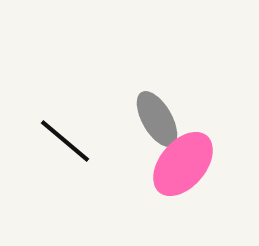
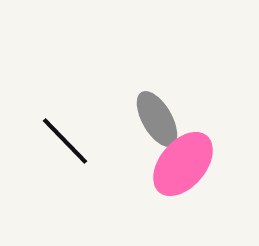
black line: rotated 6 degrees clockwise
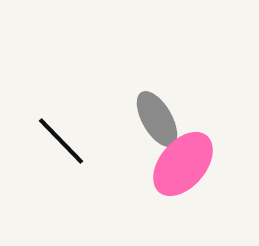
black line: moved 4 px left
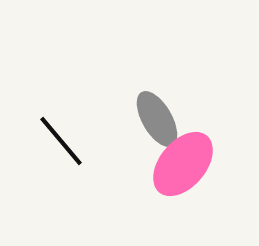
black line: rotated 4 degrees clockwise
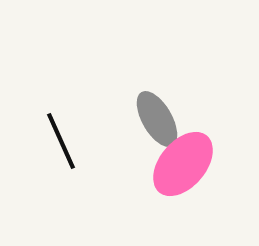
black line: rotated 16 degrees clockwise
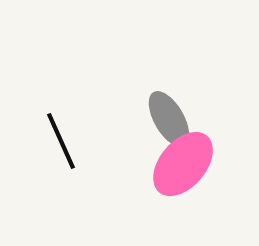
gray ellipse: moved 12 px right
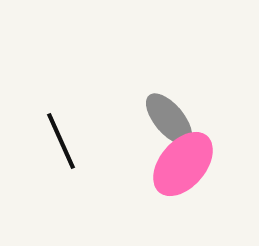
gray ellipse: rotated 10 degrees counterclockwise
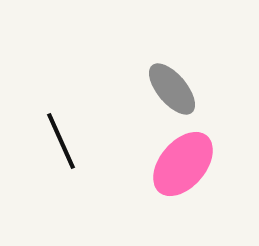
gray ellipse: moved 3 px right, 30 px up
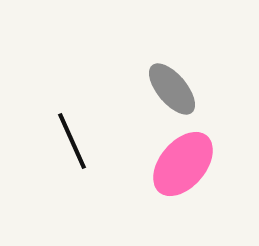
black line: moved 11 px right
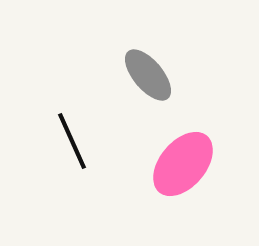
gray ellipse: moved 24 px left, 14 px up
